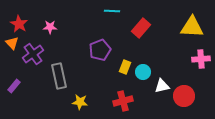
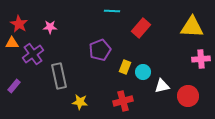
orange triangle: rotated 48 degrees counterclockwise
red circle: moved 4 px right
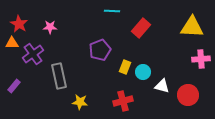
white triangle: rotated 28 degrees clockwise
red circle: moved 1 px up
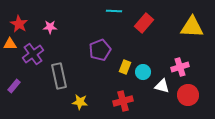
cyan line: moved 2 px right
red rectangle: moved 3 px right, 5 px up
orange triangle: moved 2 px left, 1 px down
pink cross: moved 21 px left, 8 px down; rotated 12 degrees counterclockwise
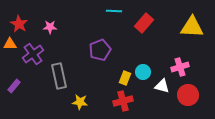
yellow rectangle: moved 11 px down
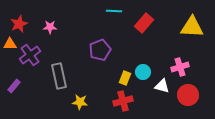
red star: rotated 18 degrees clockwise
purple cross: moved 3 px left, 1 px down
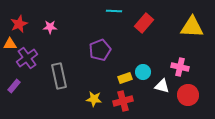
purple cross: moved 3 px left, 3 px down
pink cross: rotated 30 degrees clockwise
yellow rectangle: rotated 48 degrees clockwise
yellow star: moved 14 px right, 3 px up
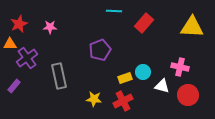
red cross: rotated 12 degrees counterclockwise
